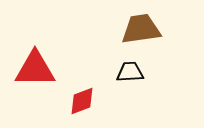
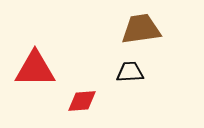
red diamond: rotated 16 degrees clockwise
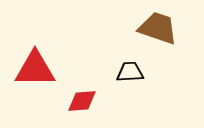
brown trapezoid: moved 17 px right, 1 px up; rotated 27 degrees clockwise
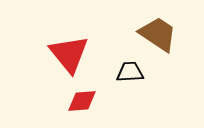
brown trapezoid: moved 6 px down; rotated 15 degrees clockwise
red triangle: moved 34 px right, 15 px up; rotated 51 degrees clockwise
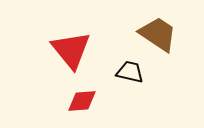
red triangle: moved 2 px right, 4 px up
black trapezoid: rotated 16 degrees clockwise
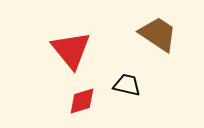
black trapezoid: moved 3 px left, 13 px down
red diamond: rotated 12 degrees counterclockwise
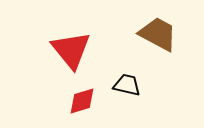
brown trapezoid: rotated 6 degrees counterclockwise
